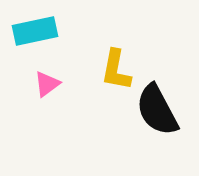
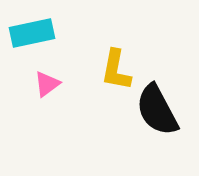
cyan rectangle: moved 3 px left, 2 px down
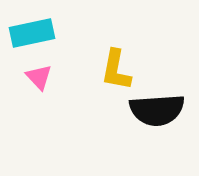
pink triangle: moved 8 px left, 7 px up; rotated 36 degrees counterclockwise
black semicircle: rotated 66 degrees counterclockwise
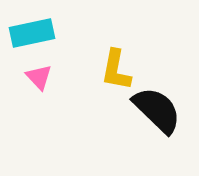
black semicircle: rotated 132 degrees counterclockwise
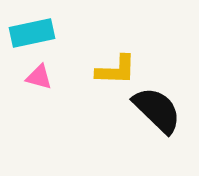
yellow L-shape: rotated 99 degrees counterclockwise
pink triangle: rotated 32 degrees counterclockwise
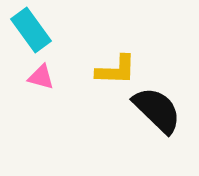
cyan rectangle: moved 1 px left, 3 px up; rotated 66 degrees clockwise
pink triangle: moved 2 px right
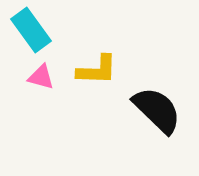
yellow L-shape: moved 19 px left
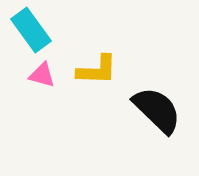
pink triangle: moved 1 px right, 2 px up
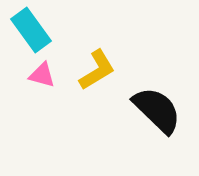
yellow L-shape: rotated 33 degrees counterclockwise
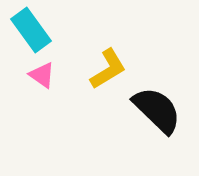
yellow L-shape: moved 11 px right, 1 px up
pink triangle: rotated 20 degrees clockwise
